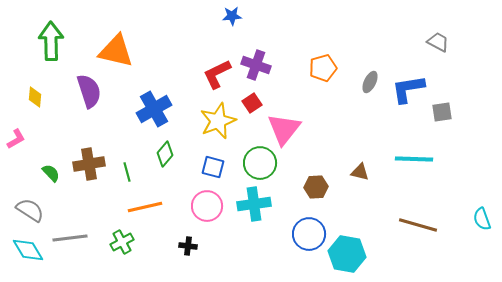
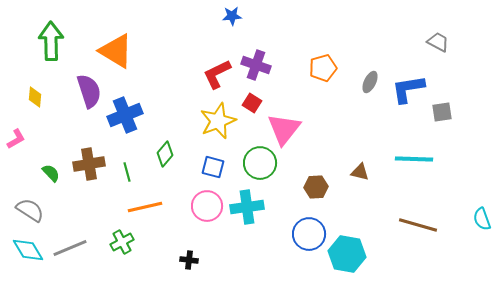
orange triangle: rotated 18 degrees clockwise
red square: rotated 24 degrees counterclockwise
blue cross: moved 29 px left, 6 px down; rotated 8 degrees clockwise
cyan cross: moved 7 px left, 3 px down
gray line: moved 10 px down; rotated 16 degrees counterclockwise
black cross: moved 1 px right, 14 px down
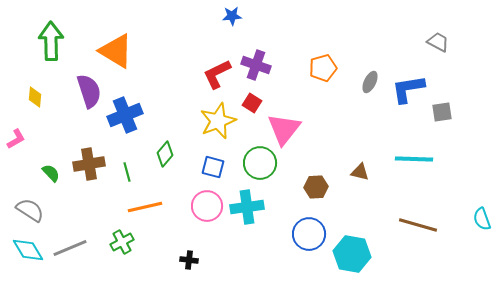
cyan hexagon: moved 5 px right
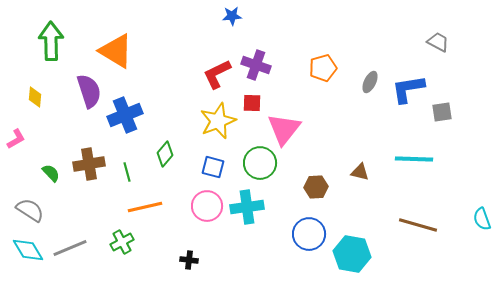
red square: rotated 30 degrees counterclockwise
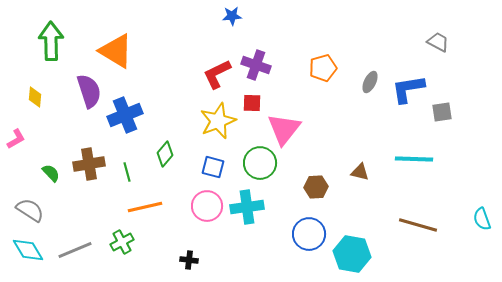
gray line: moved 5 px right, 2 px down
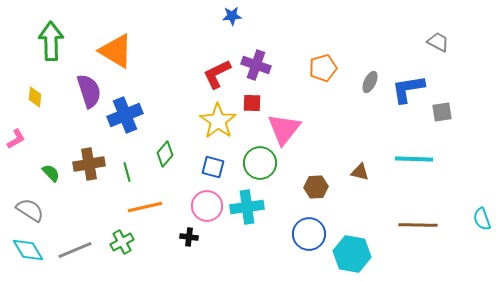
yellow star: rotated 15 degrees counterclockwise
brown line: rotated 15 degrees counterclockwise
black cross: moved 23 px up
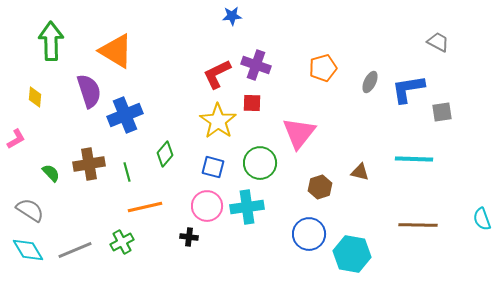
pink triangle: moved 15 px right, 4 px down
brown hexagon: moved 4 px right; rotated 15 degrees counterclockwise
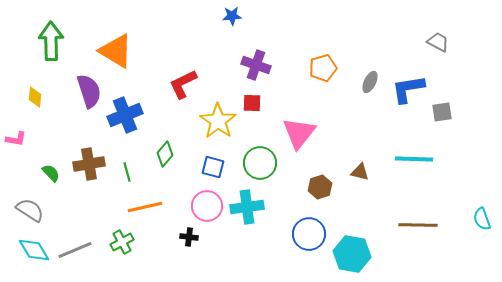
red L-shape: moved 34 px left, 10 px down
pink L-shape: rotated 40 degrees clockwise
cyan diamond: moved 6 px right
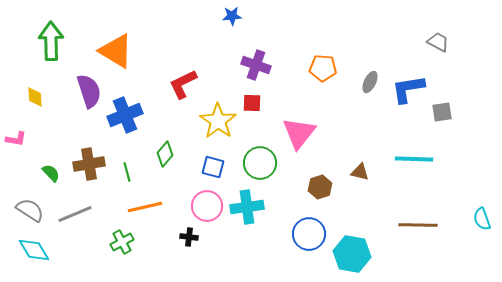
orange pentagon: rotated 20 degrees clockwise
yellow diamond: rotated 10 degrees counterclockwise
gray line: moved 36 px up
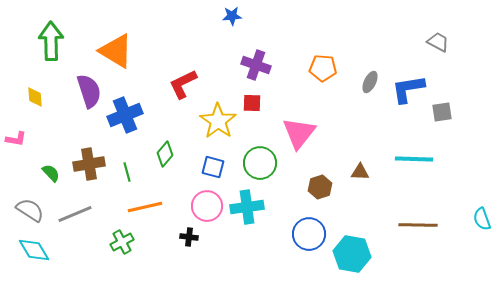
brown triangle: rotated 12 degrees counterclockwise
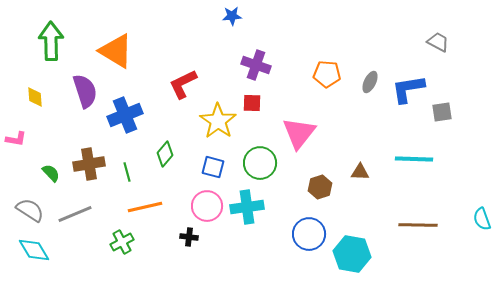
orange pentagon: moved 4 px right, 6 px down
purple semicircle: moved 4 px left
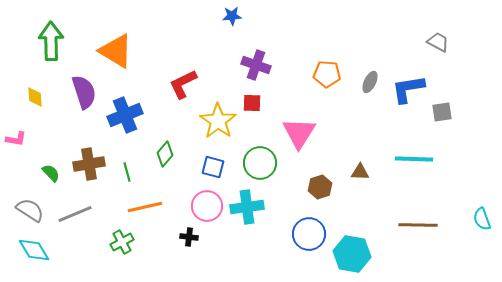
purple semicircle: moved 1 px left, 1 px down
pink triangle: rotated 6 degrees counterclockwise
